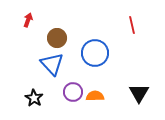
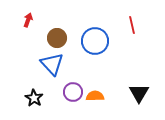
blue circle: moved 12 px up
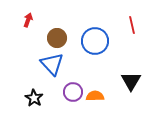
black triangle: moved 8 px left, 12 px up
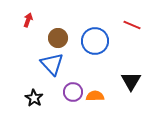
red line: rotated 54 degrees counterclockwise
brown circle: moved 1 px right
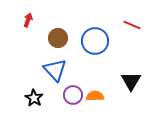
blue triangle: moved 3 px right, 6 px down
purple circle: moved 3 px down
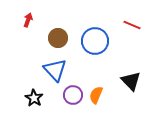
black triangle: rotated 15 degrees counterclockwise
orange semicircle: moved 1 px right, 1 px up; rotated 66 degrees counterclockwise
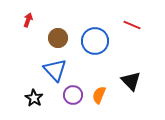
orange semicircle: moved 3 px right
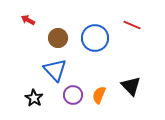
red arrow: rotated 80 degrees counterclockwise
blue circle: moved 3 px up
black triangle: moved 5 px down
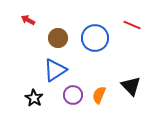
blue triangle: rotated 40 degrees clockwise
